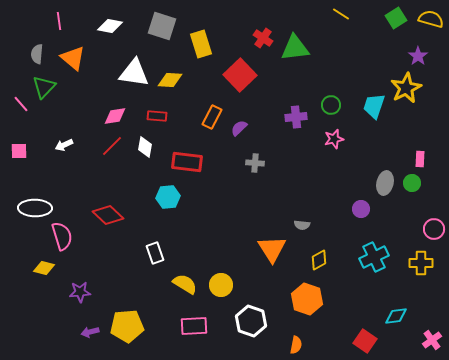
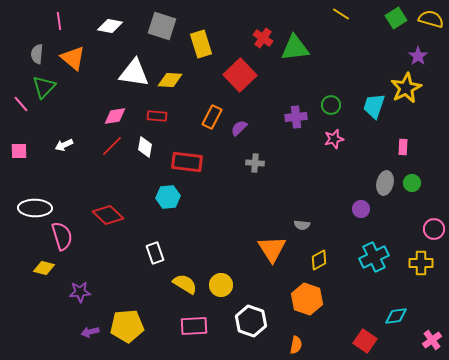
pink rectangle at (420, 159): moved 17 px left, 12 px up
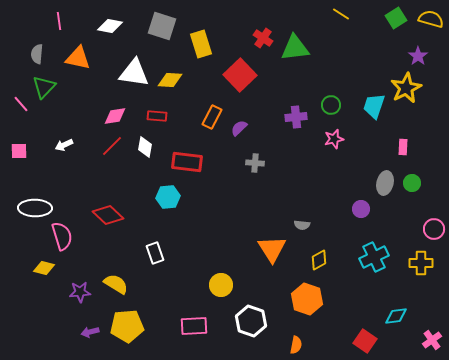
orange triangle at (73, 58): moved 5 px right; rotated 28 degrees counterclockwise
yellow semicircle at (185, 284): moved 69 px left
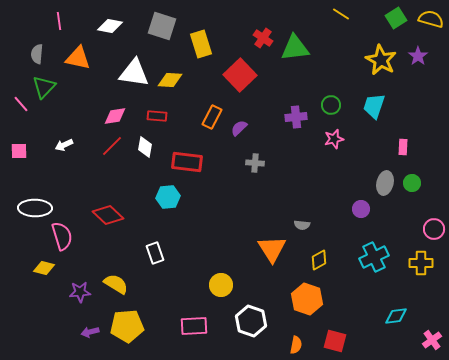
yellow star at (406, 88): moved 25 px left, 28 px up; rotated 16 degrees counterclockwise
red square at (365, 341): moved 30 px left; rotated 20 degrees counterclockwise
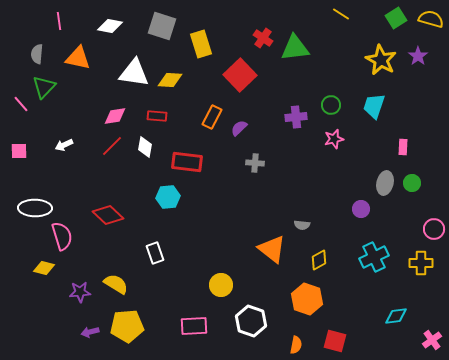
orange triangle at (272, 249): rotated 20 degrees counterclockwise
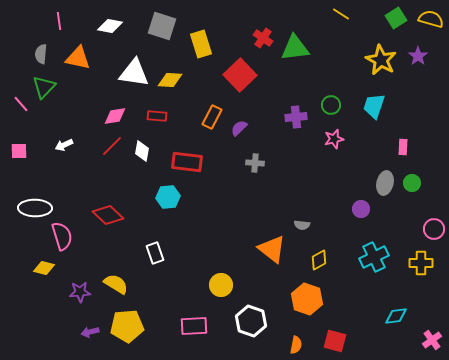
gray semicircle at (37, 54): moved 4 px right
white diamond at (145, 147): moved 3 px left, 4 px down
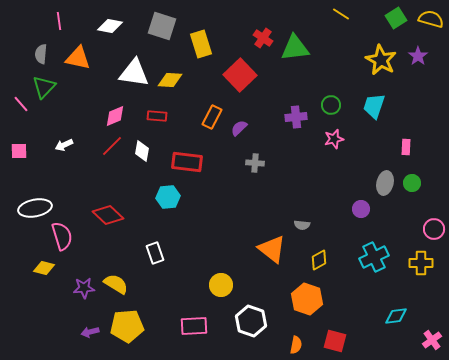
pink diamond at (115, 116): rotated 15 degrees counterclockwise
pink rectangle at (403, 147): moved 3 px right
white ellipse at (35, 208): rotated 12 degrees counterclockwise
purple star at (80, 292): moved 4 px right, 4 px up
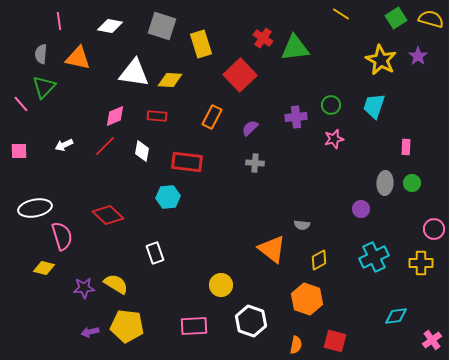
purple semicircle at (239, 128): moved 11 px right
red line at (112, 146): moved 7 px left
gray ellipse at (385, 183): rotated 10 degrees counterclockwise
yellow pentagon at (127, 326): rotated 12 degrees clockwise
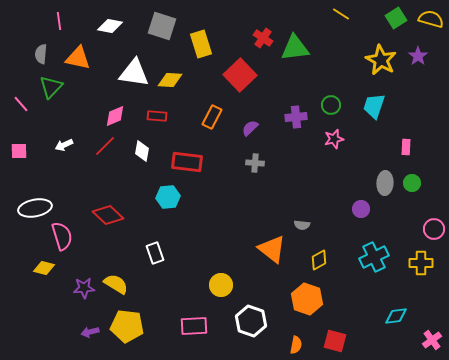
green triangle at (44, 87): moved 7 px right
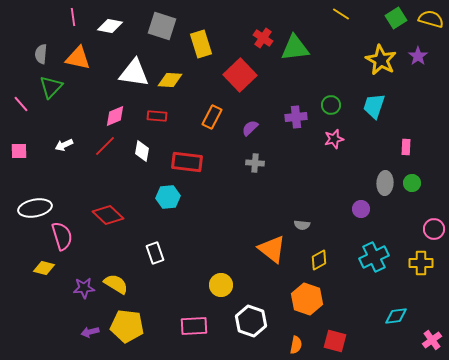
pink line at (59, 21): moved 14 px right, 4 px up
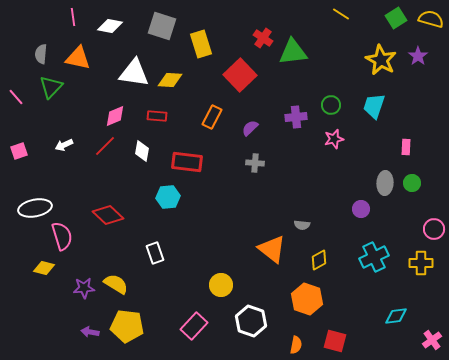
green triangle at (295, 48): moved 2 px left, 4 px down
pink line at (21, 104): moved 5 px left, 7 px up
pink square at (19, 151): rotated 18 degrees counterclockwise
pink rectangle at (194, 326): rotated 44 degrees counterclockwise
purple arrow at (90, 332): rotated 24 degrees clockwise
